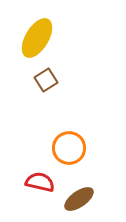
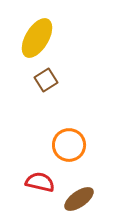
orange circle: moved 3 px up
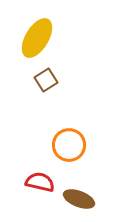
brown ellipse: rotated 56 degrees clockwise
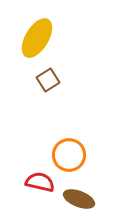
brown square: moved 2 px right
orange circle: moved 10 px down
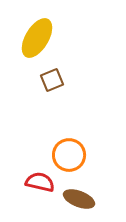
brown square: moved 4 px right; rotated 10 degrees clockwise
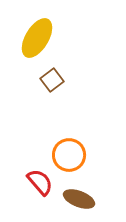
brown square: rotated 15 degrees counterclockwise
red semicircle: rotated 36 degrees clockwise
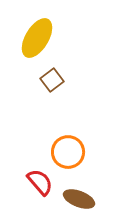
orange circle: moved 1 px left, 3 px up
